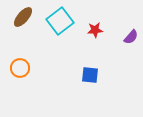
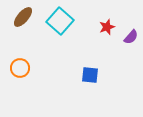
cyan square: rotated 12 degrees counterclockwise
red star: moved 12 px right, 3 px up; rotated 14 degrees counterclockwise
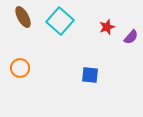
brown ellipse: rotated 70 degrees counterclockwise
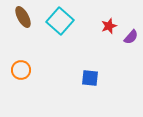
red star: moved 2 px right, 1 px up
orange circle: moved 1 px right, 2 px down
blue square: moved 3 px down
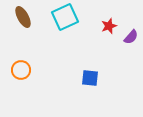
cyan square: moved 5 px right, 4 px up; rotated 24 degrees clockwise
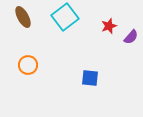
cyan square: rotated 12 degrees counterclockwise
orange circle: moved 7 px right, 5 px up
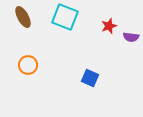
cyan square: rotated 32 degrees counterclockwise
purple semicircle: rotated 56 degrees clockwise
blue square: rotated 18 degrees clockwise
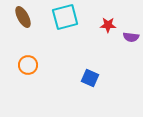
cyan square: rotated 36 degrees counterclockwise
red star: moved 1 px left, 1 px up; rotated 21 degrees clockwise
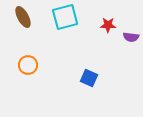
blue square: moved 1 px left
